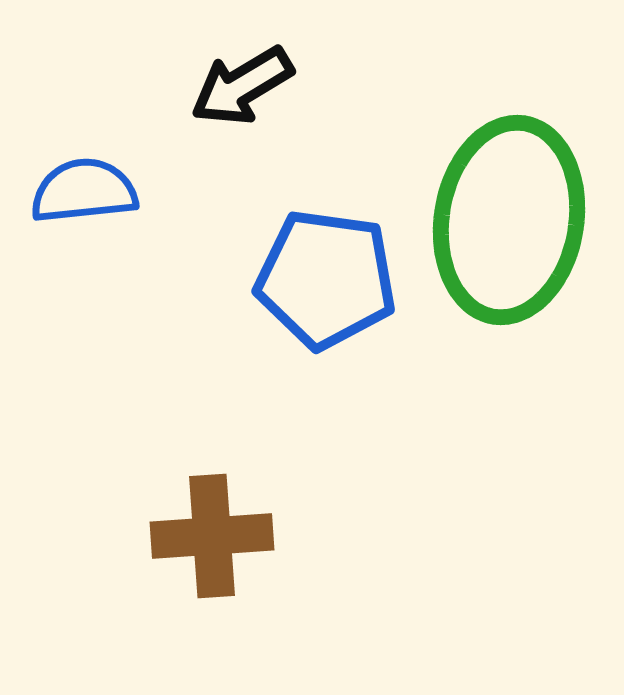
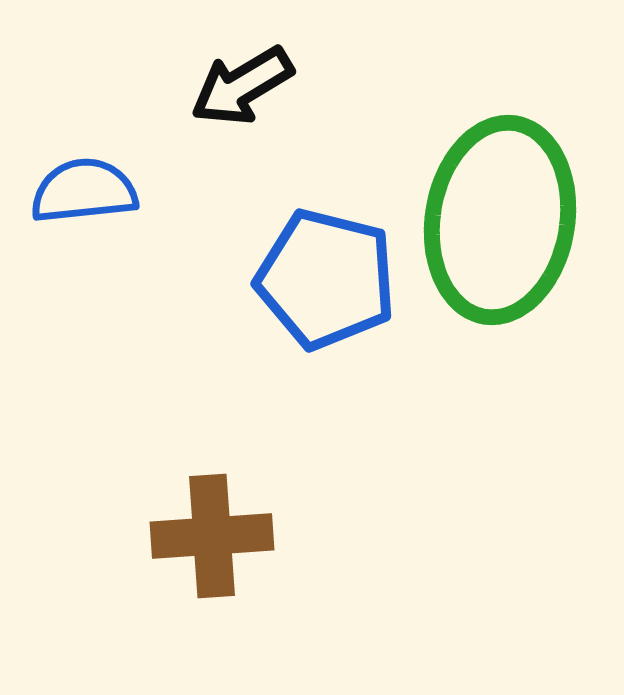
green ellipse: moved 9 px left
blue pentagon: rotated 6 degrees clockwise
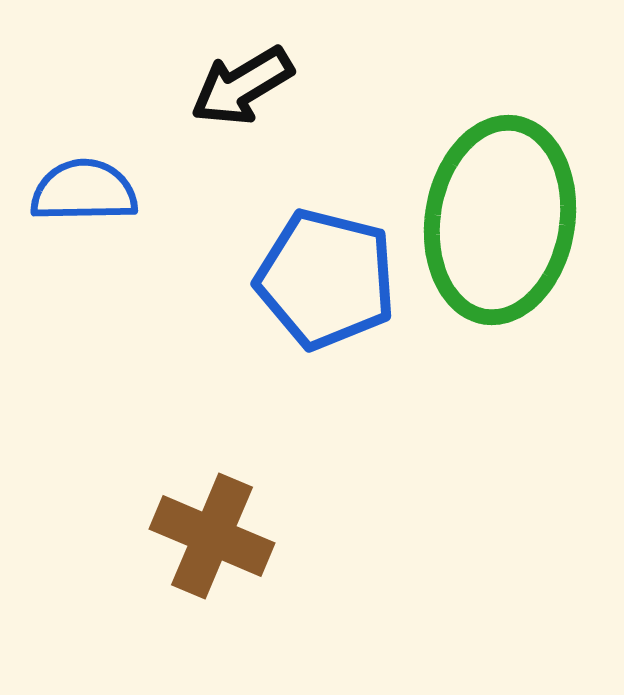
blue semicircle: rotated 5 degrees clockwise
brown cross: rotated 27 degrees clockwise
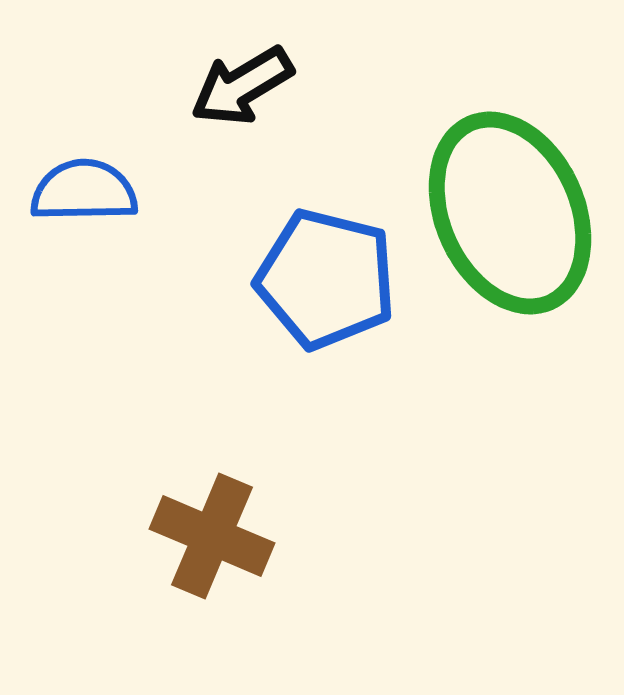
green ellipse: moved 10 px right, 7 px up; rotated 33 degrees counterclockwise
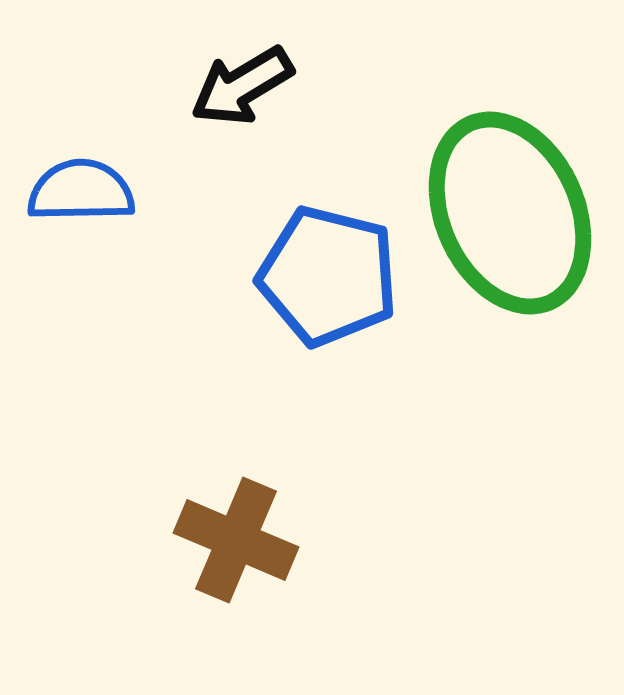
blue semicircle: moved 3 px left
blue pentagon: moved 2 px right, 3 px up
brown cross: moved 24 px right, 4 px down
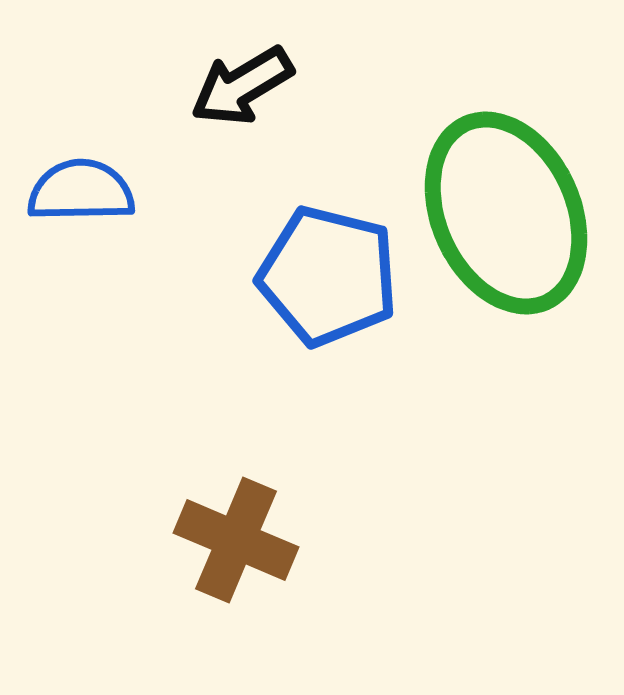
green ellipse: moved 4 px left
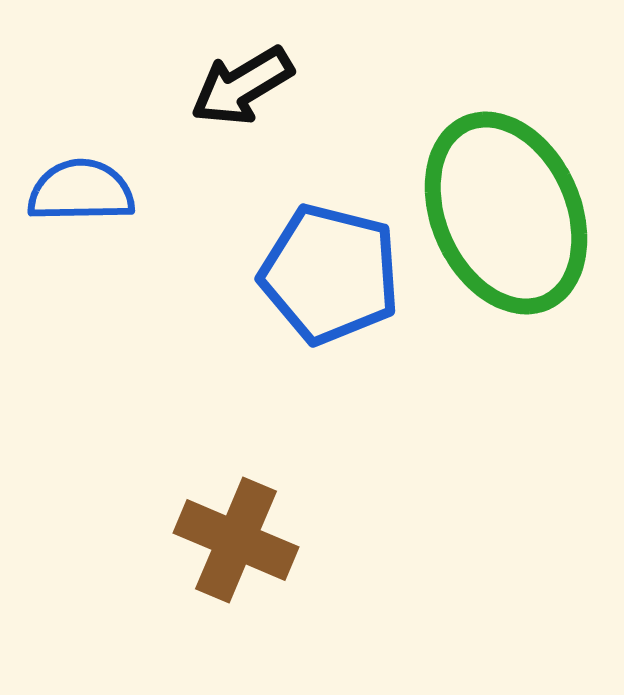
blue pentagon: moved 2 px right, 2 px up
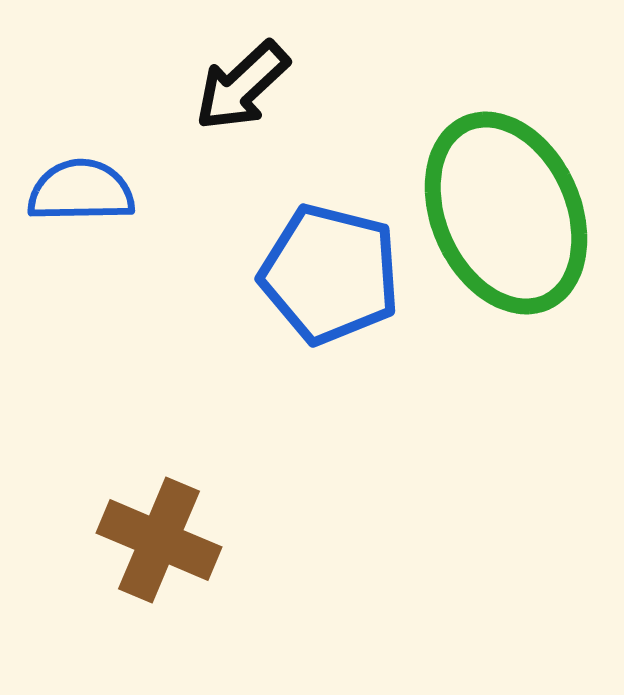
black arrow: rotated 12 degrees counterclockwise
brown cross: moved 77 px left
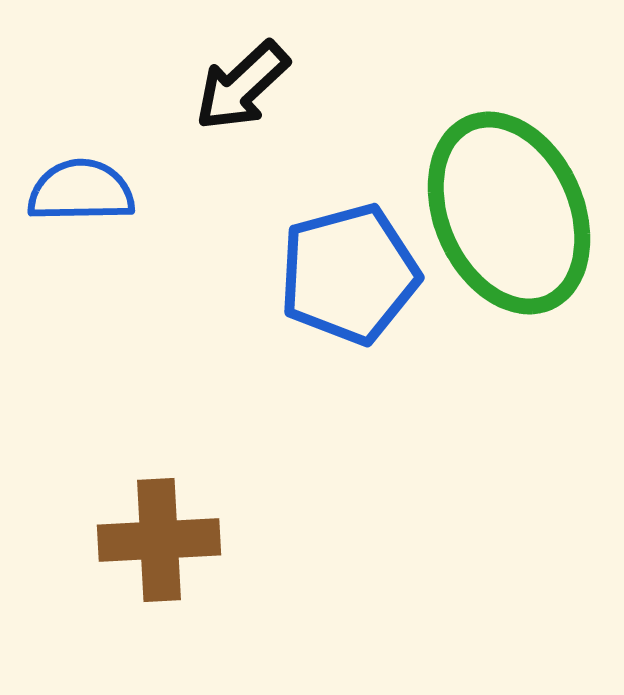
green ellipse: moved 3 px right
blue pentagon: moved 19 px right; rotated 29 degrees counterclockwise
brown cross: rotated 26 degrees counterclockwise
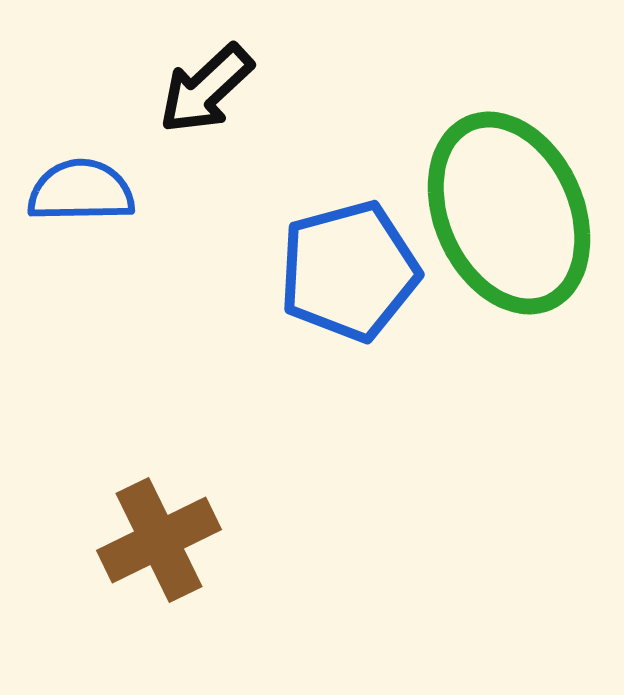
black arrow: moved 36 px left, 3 px down
blue pentagon: moved 3 px up
brown cross: rotated 23 degrees counterclockwise
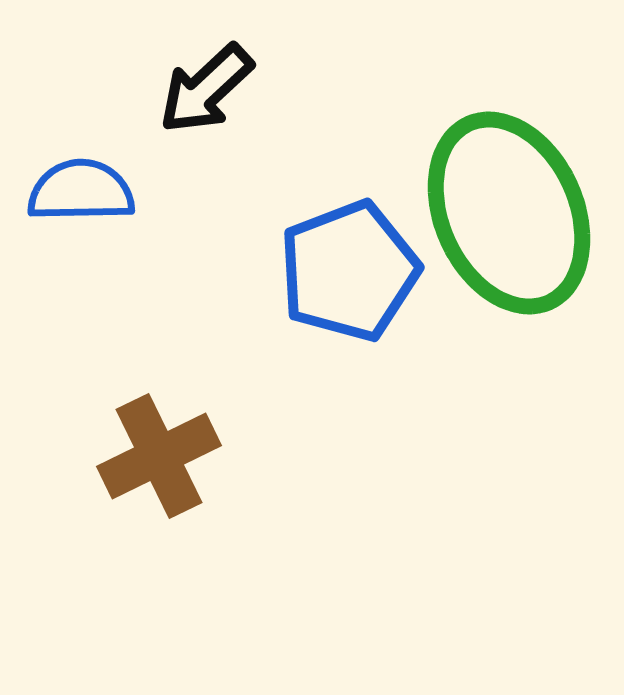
blue pentagon: rotated 6 degrees counterclockwise
brown cross: moved 84 px up
